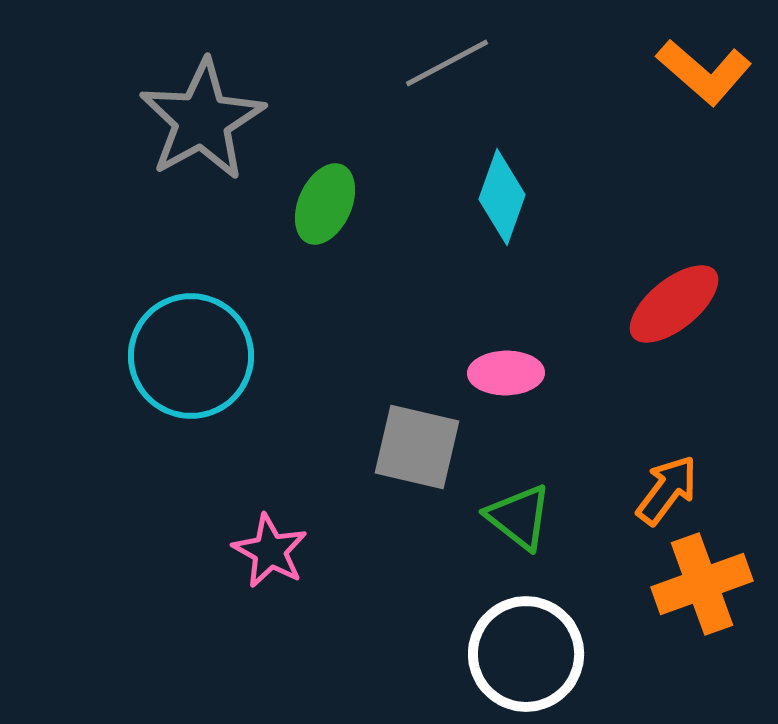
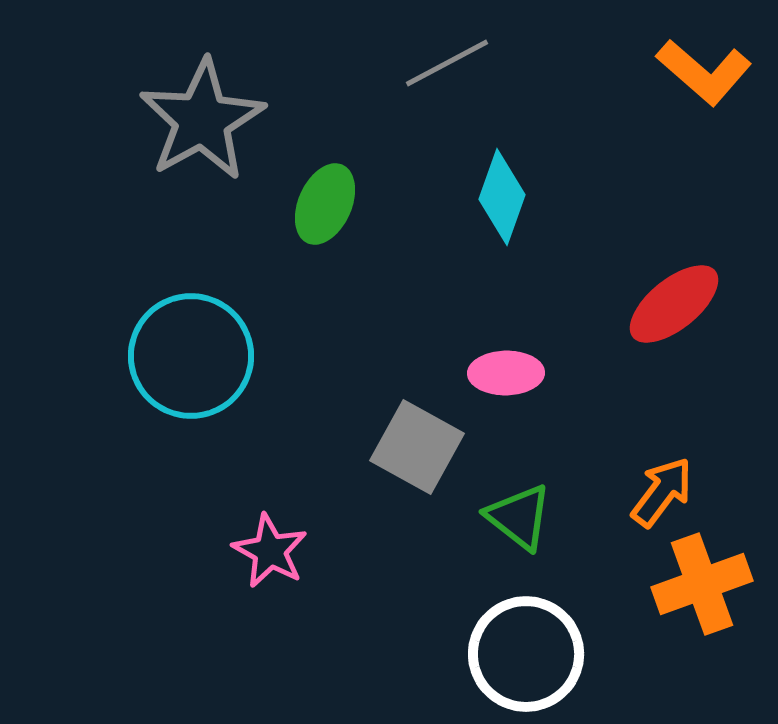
gray square: rotated 16 degrees clockwise
orange arrow: moved 5 px left, 2 px down
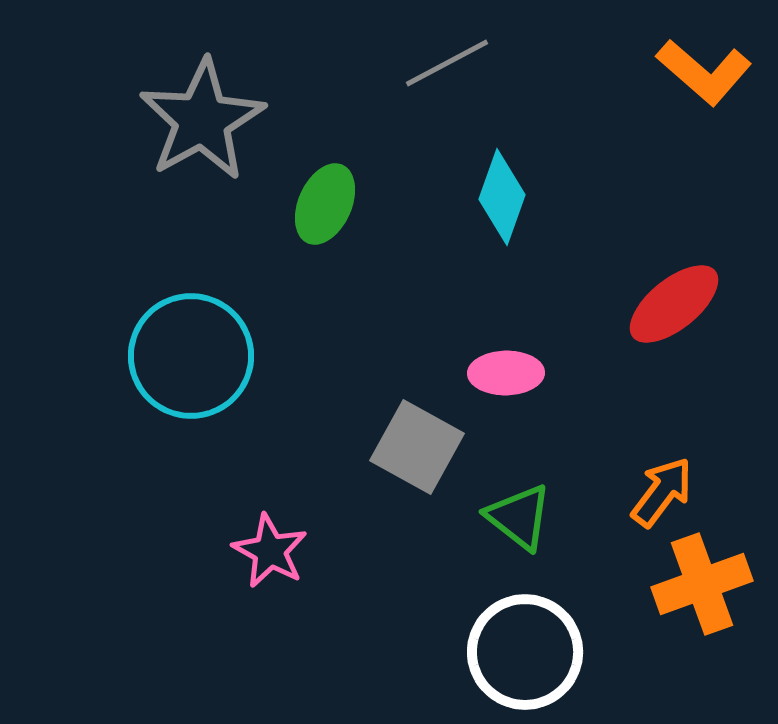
white circle: moved 1 px left, 2 px up
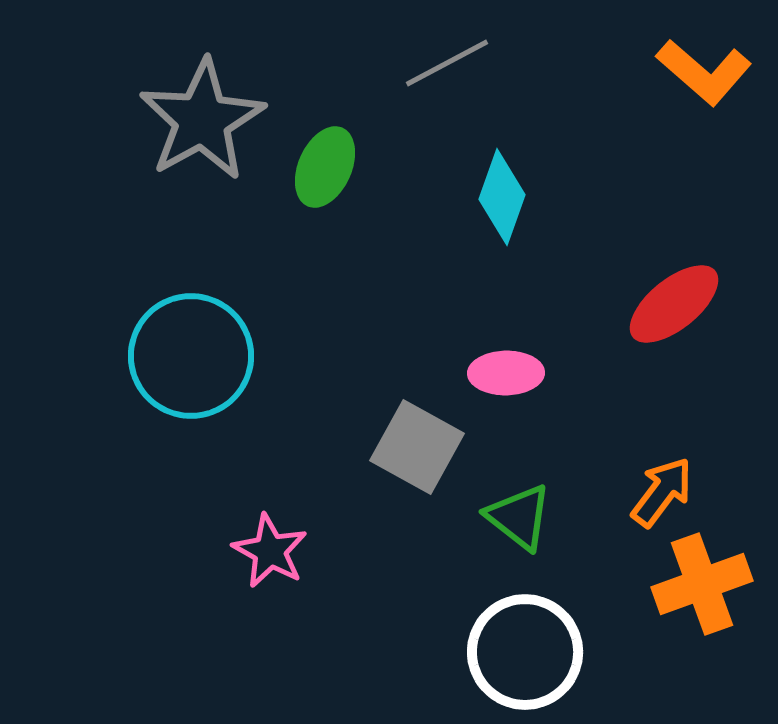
green ellipse: moved 37 px up
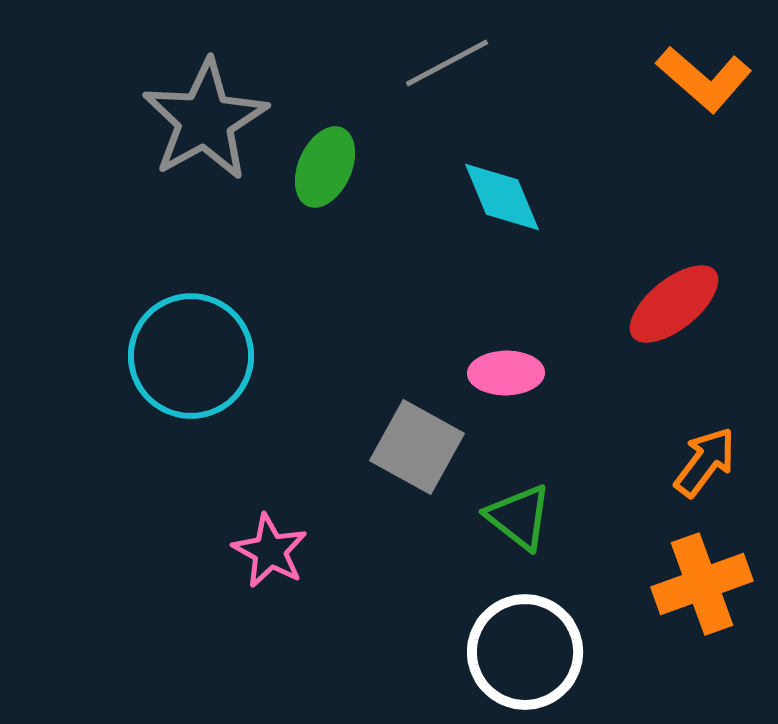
orange L-shape: moved 7 px down
gray star: moved 3 px right
cyan diamond: rotated 42 degrees counterclockwise
orange arrow: moved 43 px right, 30 px up
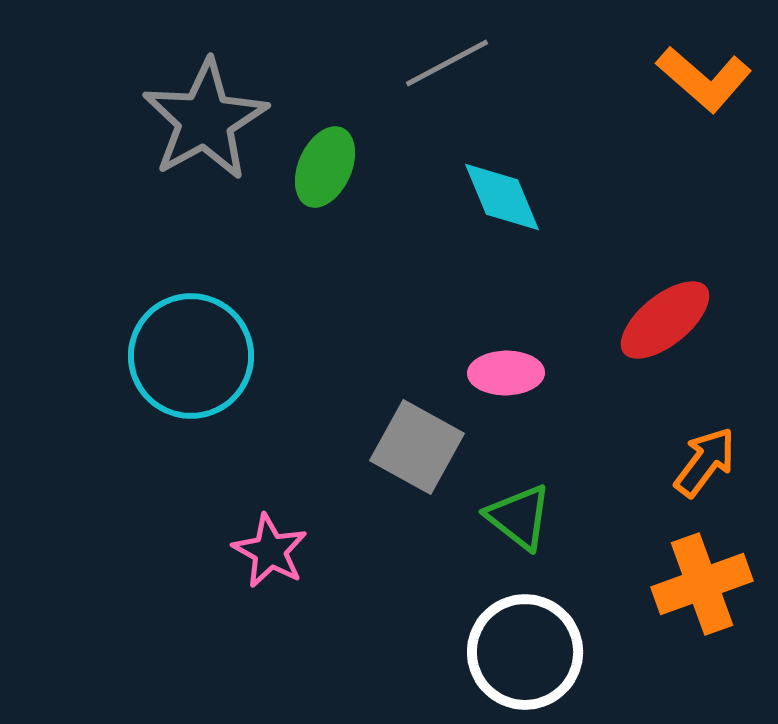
red ellipse: moved 9 px left, 16 px down
